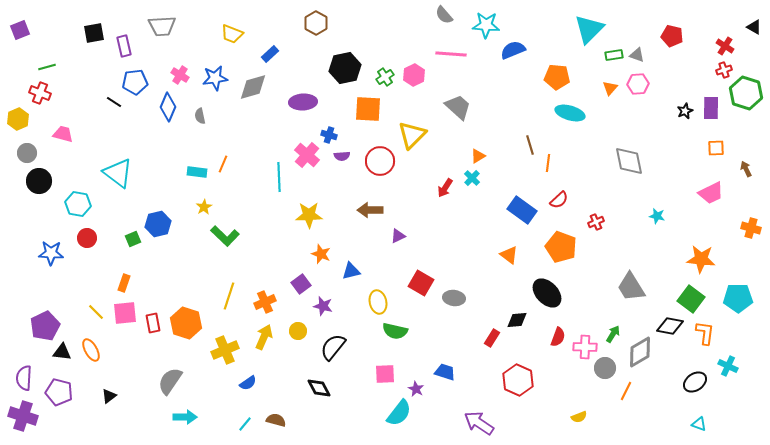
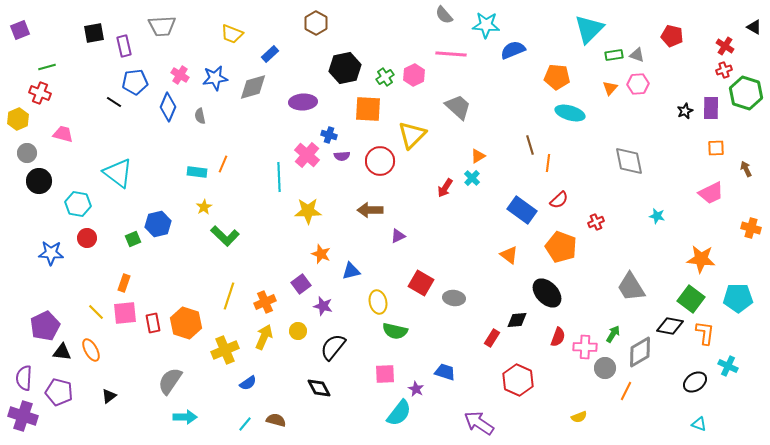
yellow star at (309, 215): moved 1 px left, 4 px up
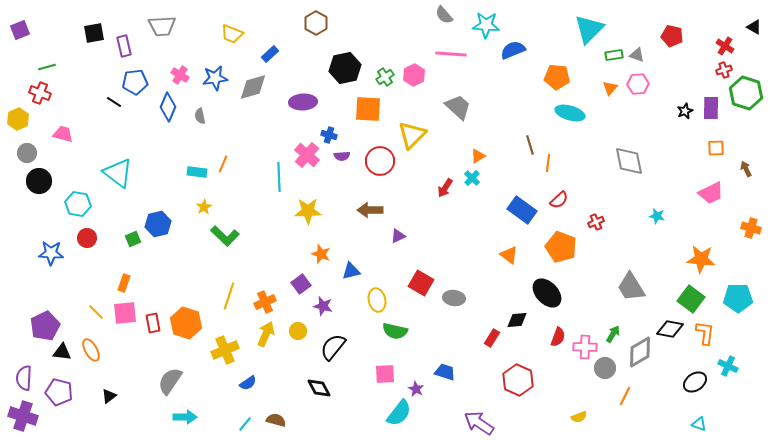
yellow ellipse at (378, 302): moved 1 px left, 2 px up
black diamond at (670, 326): moved 3 px down
yellow arrow at (264, 337): moved 2 px right, 3 px up
orange line at (626, 391): moved 1 px left, 5 px down
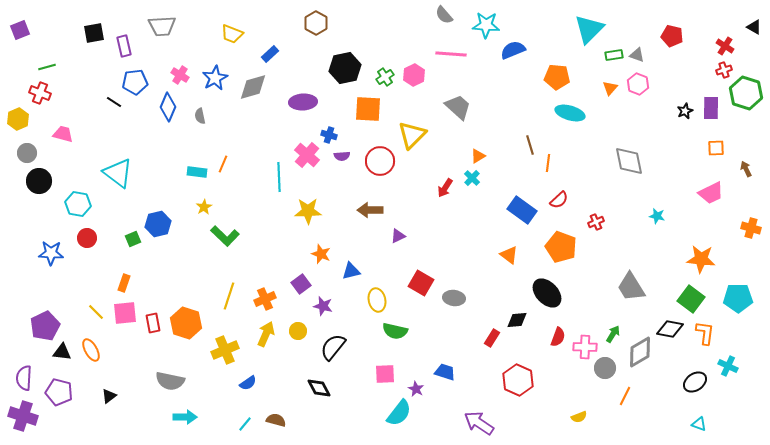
blue star at (215, 78): rotated 20 degrees counterclockwise
pink hexagon at (638, 84): rotated 25 degrees clockwise
orange cross at (265, 302): moved 3 px up
gray semicircle at (170, 381): rotated 112 degrees counterclockwise
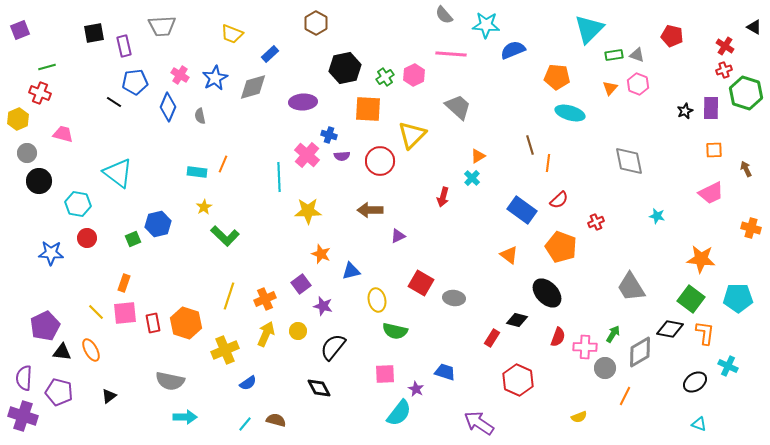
orange square at (716, 148): moved 2 px left, 2 px down
red arrow at (445, 188): moved 2 px left, 9 px down; rotated 18 degrees counterclockwise
black diamond at (517, 320): rotated 20 degrees clockwise
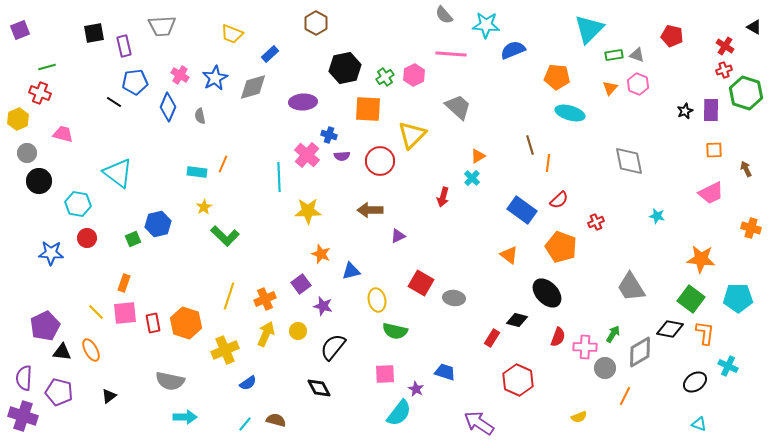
purple rectangle at (711, 108): moved 2 px down
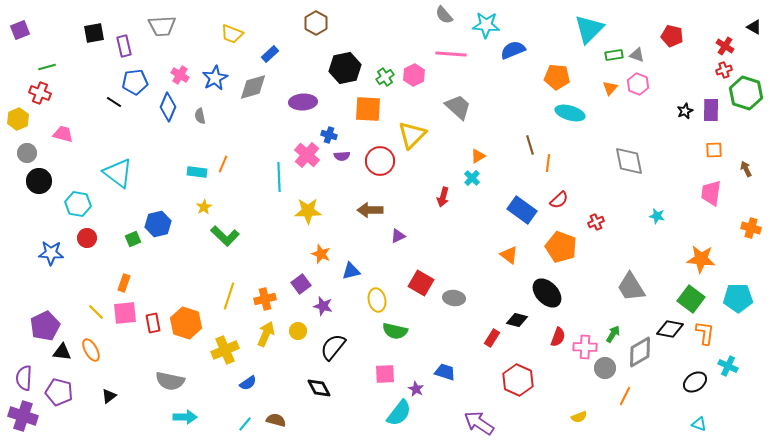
pink trapezoid at (711, 193): rotated 124 degrees clockwise
orange cross at (265, 299): rotated 10 degrees clockwise
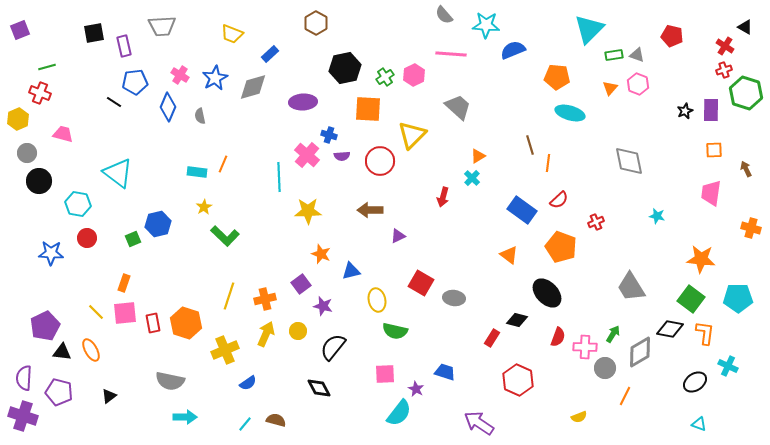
black triangle at (754, 27): moved 9 px left
